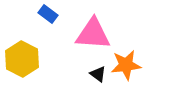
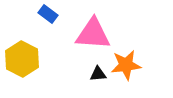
black triangle: rotated 42 degrees counterclockwise
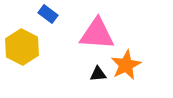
pink triangle: moved 4 px right
yellow hexagon: moved 12 px up
orange star: rotated 20 degrees counterclockwise
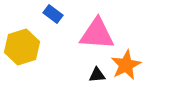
blue rectangle: moved 5 px right
yellow hexagon: rotated 16 degrees clockwise
black triangle: moved 1 px left, 1 px down
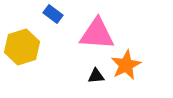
black triangle: moved 1 px left, 1 px down
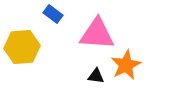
yellow hexagon: rotated 12 degrees clockwise
black triangle: rotated 12 degrees clockwise
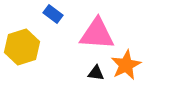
yellow hexagon: rotated 12 degrees counterclockwise
black triangle: moved 3 px up
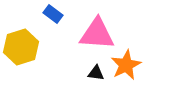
yellow hexagon: moved 1 px left
